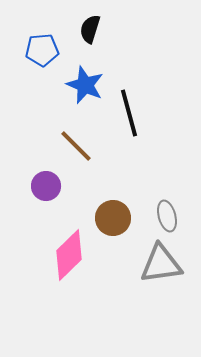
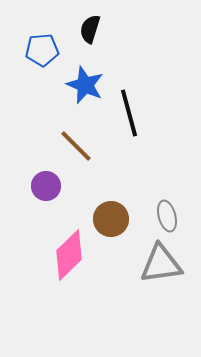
brown circle: moved 2 px left, 1 px down
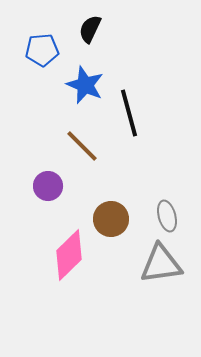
black semicircle: rotated 8 degrees clockwise
brown line: moved 6 px right
purple circle: moved 2 px right
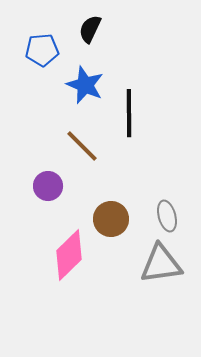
black line: rotated 15 degrees clockwise
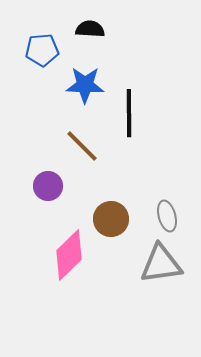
black semicircle: rotated 68 degrees clockwise
blue star: rotated 21 degrees counterclockwise
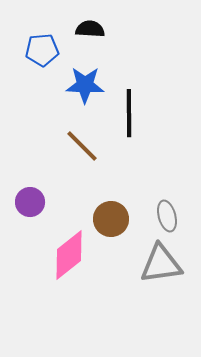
purple circle: moved 18 px left, 16 px down
pink diamond: rotated 6 degrees clockwise
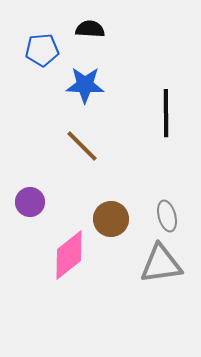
black line: moved 37 px right
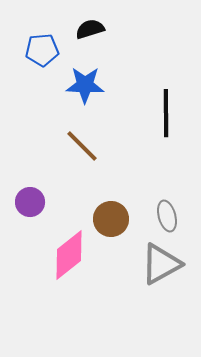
black semicircle: rotated 20 degrees counterclockwise
gray triangle: rotated 21 degrees counterclockwise
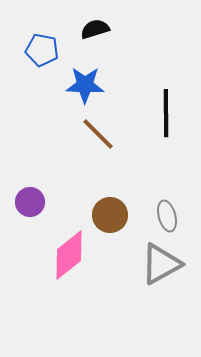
black semicircle: moved 5 px right
blue pentagon: rotated 16 degrees clockwise
brown line: moved 16 px right, 12 px up
brown circle: moved 1 px left, 4 px up
